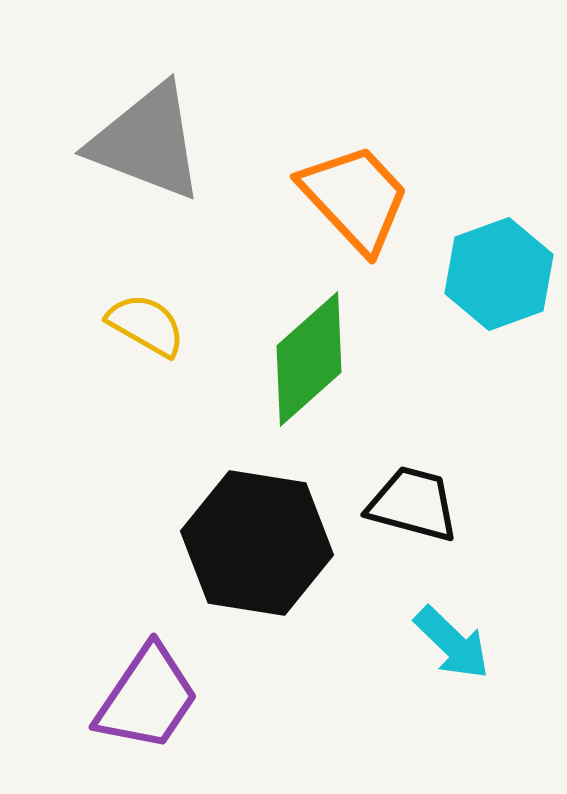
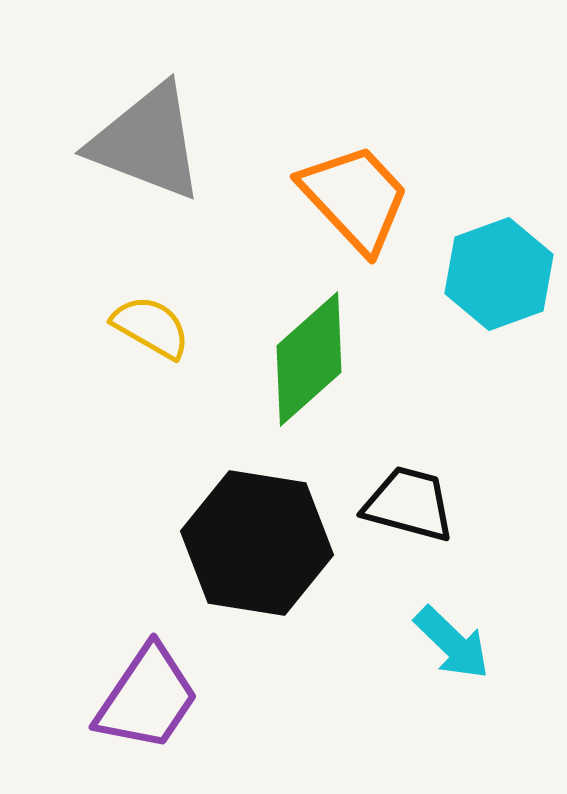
yellow semicircle: moved 5 px right, 2 px down
black trapezoid: moved 4 px left
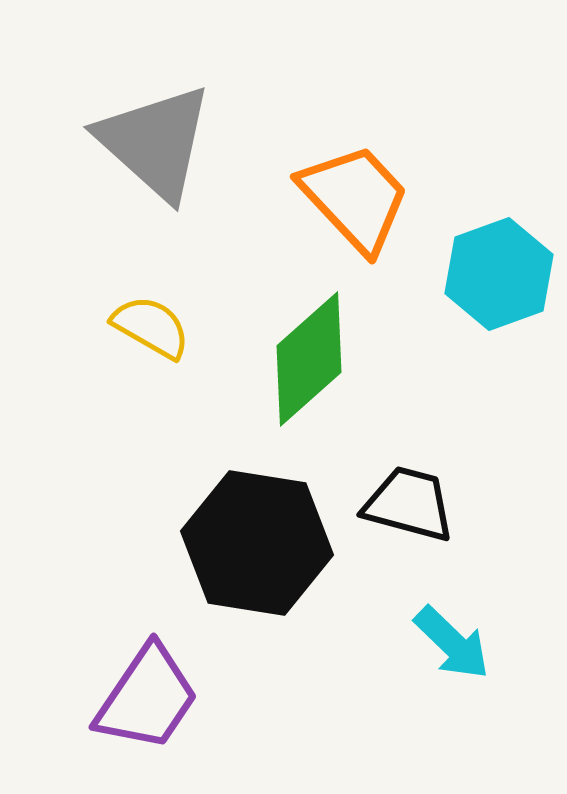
gray triangle: moved 8 px right; rotated 21 degrees clockwise
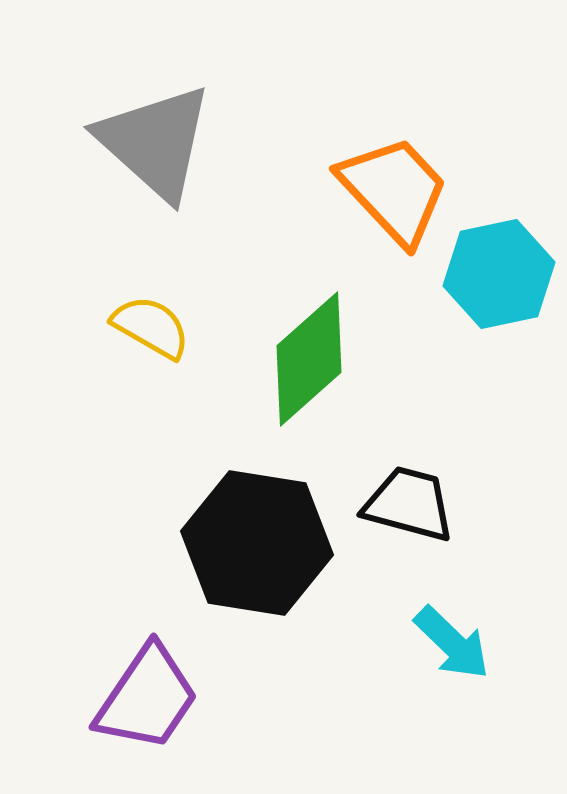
orange trapezoid: moved 39 px right, 8 px up
cyan hexagon: rotated 8 degrees clockwise
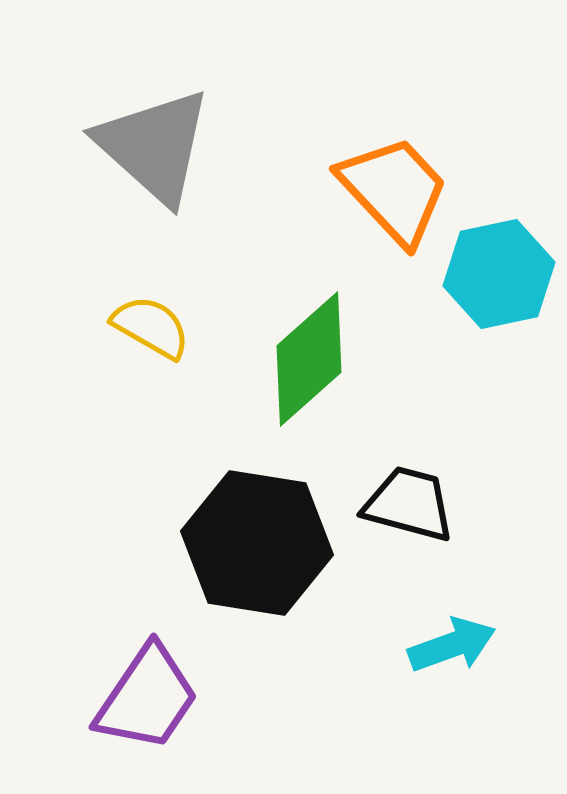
gray triangle: moved 1 px left, 4 px down
cyan arrow: moved 2 px down; rotated 64 degrees counterclockwise
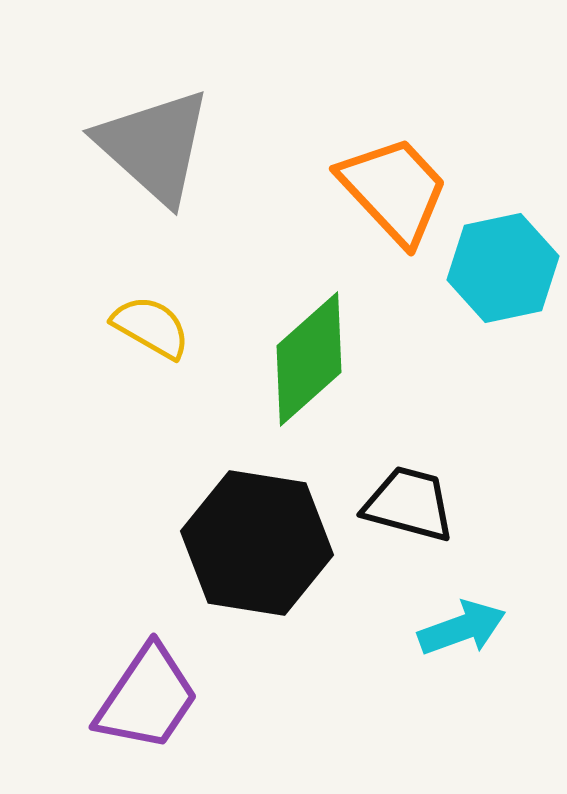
cyan hexagon: moved 4 px right, 6 px up
cyan arrow: moved 10 px right, 17 px up
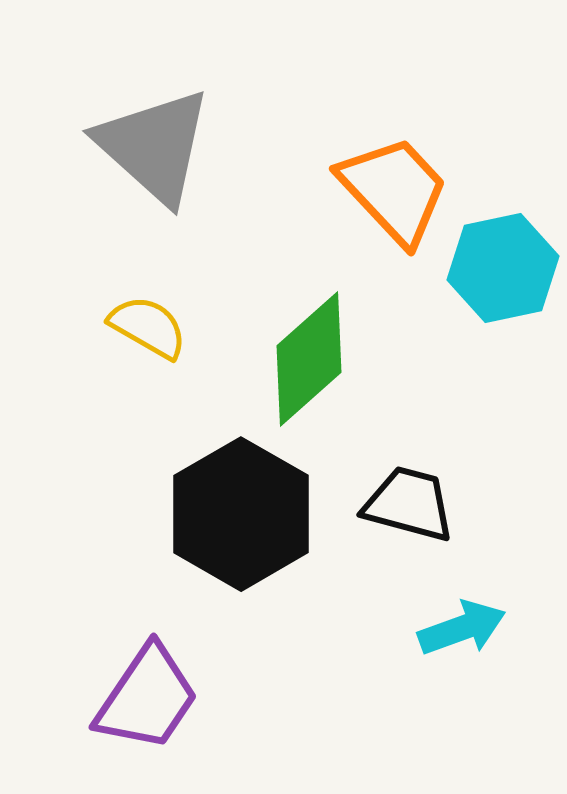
yellow semicircle: moved 3 px left
black hexagon: moved 16 px left, 29 px up; rotated 21 degrees clockwise
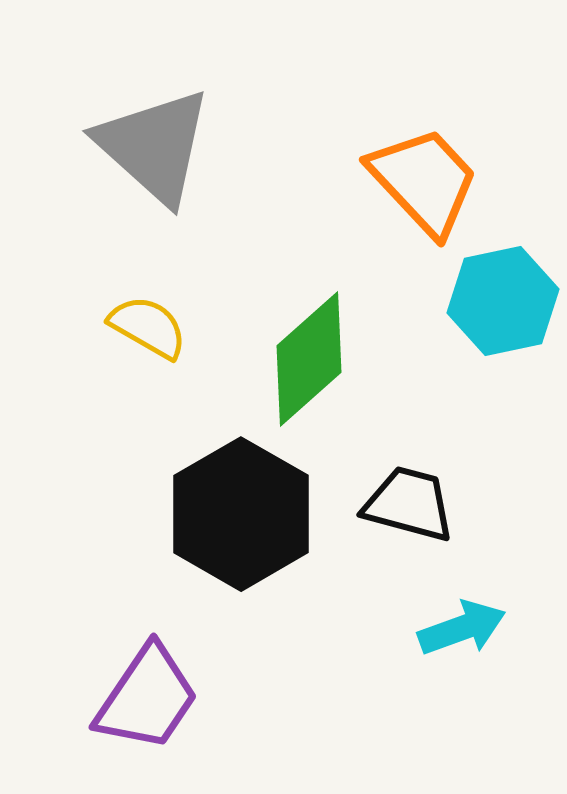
orange trapezoid: moved 30 px right, 9 px up
cyan hexagon: moved 33 px down
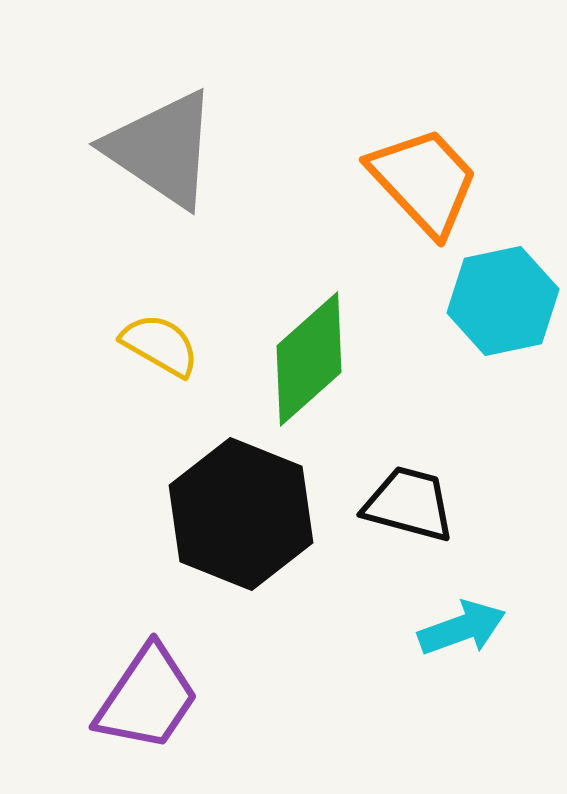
gray triangle: moved 8 px right, 3 px down; rotated 8 degrees counterclockwise
yellow semicircle: moved 12 px right, 18 px down
black hexagon: rotated 8 degrees counterclockwise
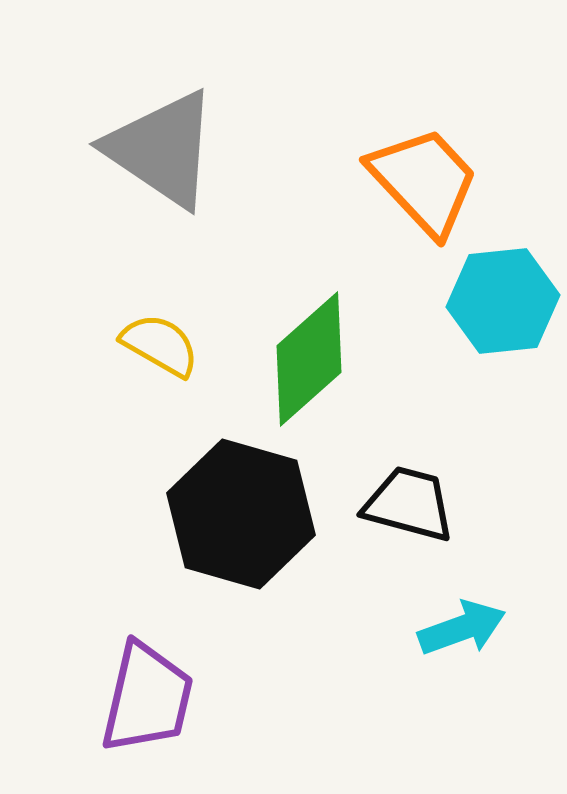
cyan hexagon: rotated 6 degrees clockwise
black hexagon: rotated 6 degrees counterclockwise
purple trapezoid: rotated 21 degrees counterclockwise
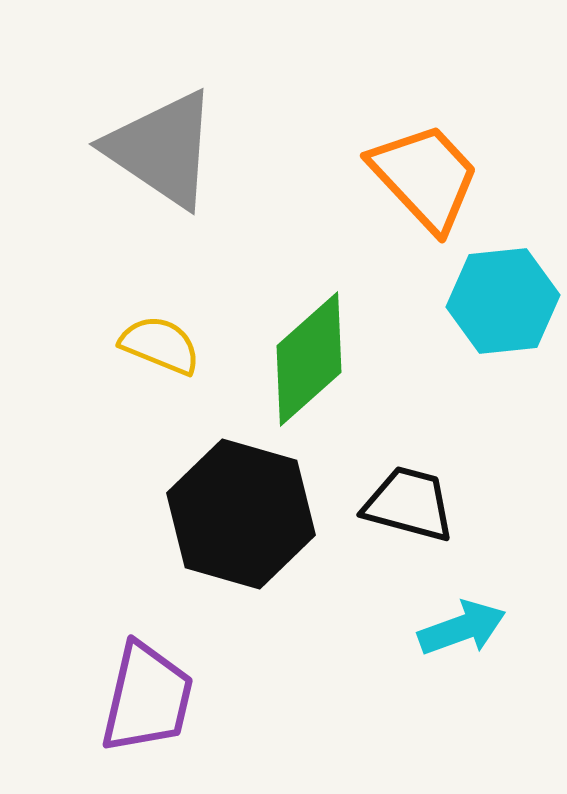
orange trapezoid: moved 1 px right, 4 px up
yellow semicircle: rotated 8 degrees counterclockwise
